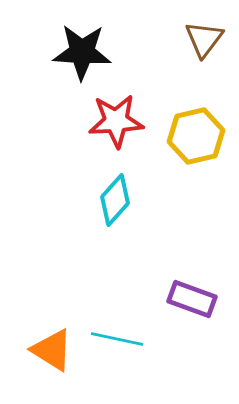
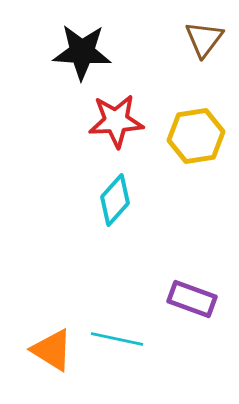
yellow hexagon: rotated 4 degrees clockwise
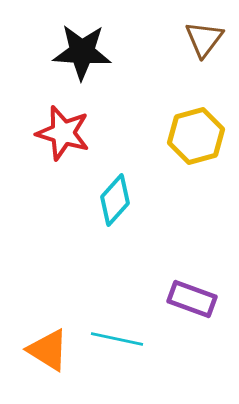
red star: moved 53 px left, 12 px down; rotated 20 degrees clockwise
yellow hexagon: rotated 6 degrees counterclockwise
orange triangle: moved 4 px left
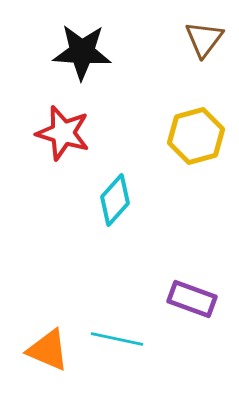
orange triangle: rotated 9 degrees counterclockwise
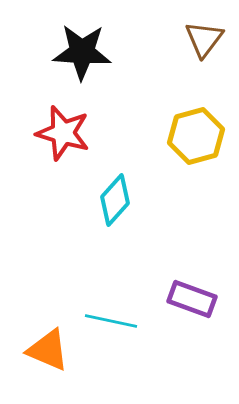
cyan line: moved 6 px left, 18 px up
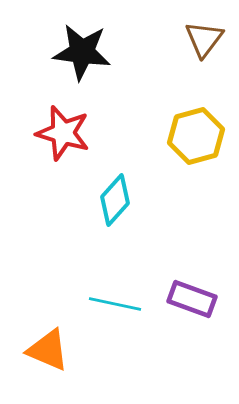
black star: rotated 4 degrees clockwise
cyan line: moved 4 px right, 17 px up
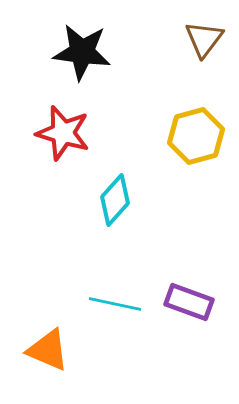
purple rectangle: moved 3 px left, 3 px down
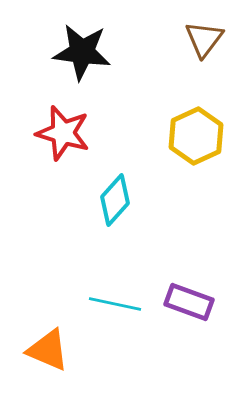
yellow hexagon: rotated 10 degrees counterclockwise
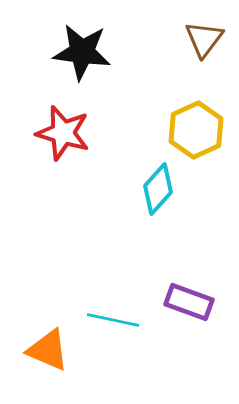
yellow hexagon: moved 6 px up
cyan diamond: moved 43 px right, 11 px up
cyan line: moved 2 px left, 16 px down
